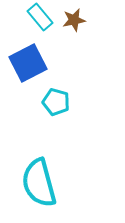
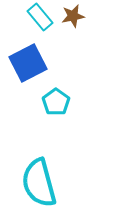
brown star: moved 1 px left, 4 px up
cyan pentagon: rotated 20 degrees clockwise
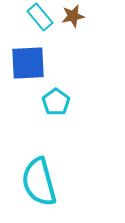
blue square: rotated 24 degrees clockwise
cyan semicircle: moved 1 px up
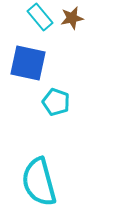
brown star: moved 1 px left, 2 px down
blue square: rotated 15 degrees clockwise
cyan pentagon: rotated 16 degrees counterclockwise
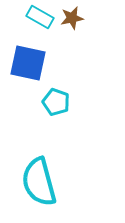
cyan rectangle: rotated 20 degrees counterclockwise
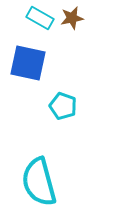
cyan rectangle: moved 1 px down
cyan pentagon: moved 7 px right, 4 px down
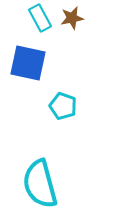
cyan rectangle: rotated 32 degrees clockwise
cyan semicircle: moved 1 px right, 2 px down
